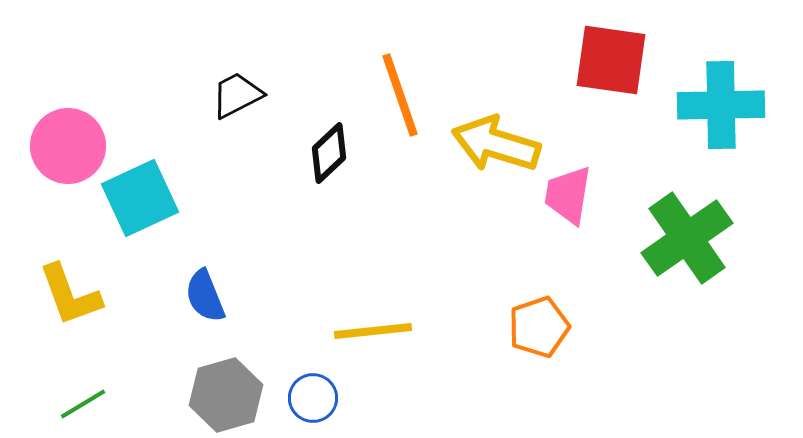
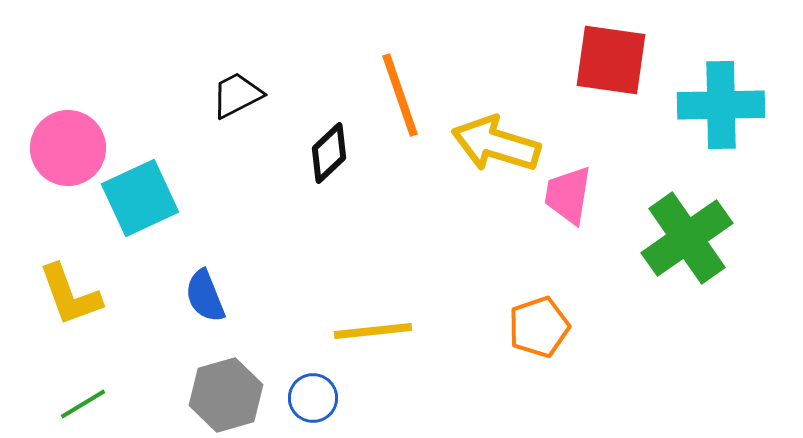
pink circle: moved 2 px down
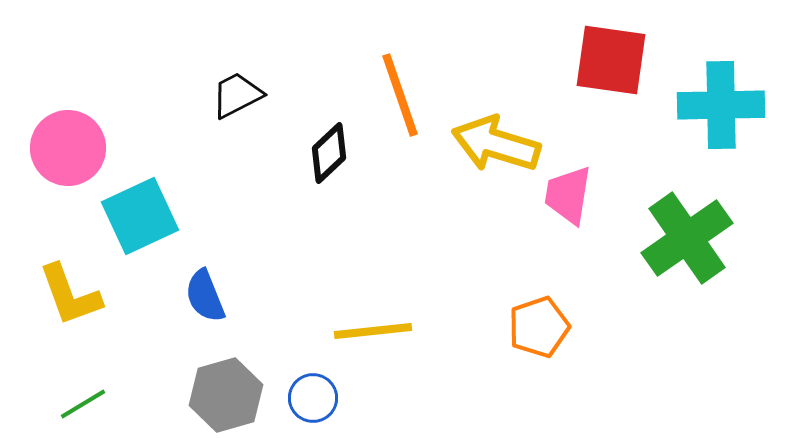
cyan square: moved 18 px down
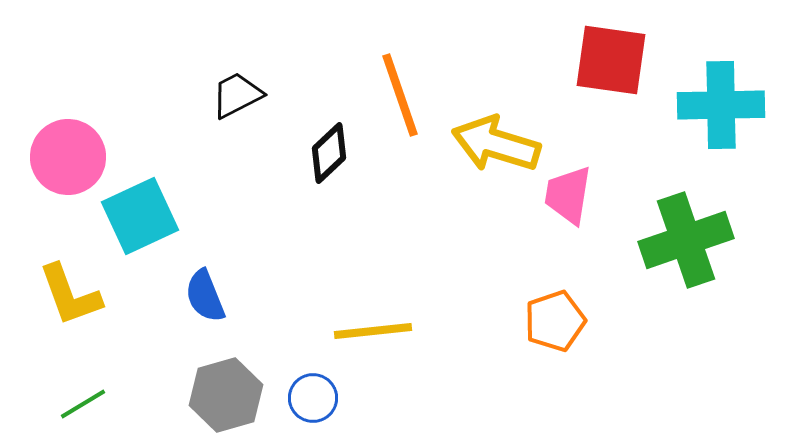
pink circle: moved 9 px down
green cross: moved 1 px left, 2 px down; rotated 16 degrees clockwise
orange pentagon: moved 16 px right, 6 px up
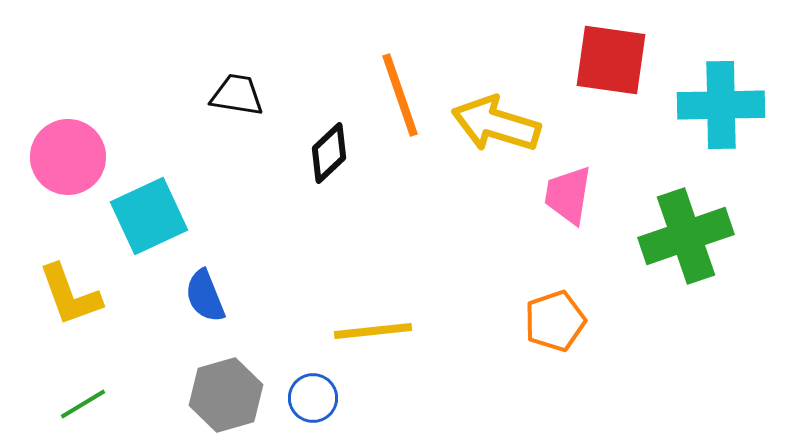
black trapezoid: rotated 36 degrees clockwise
yellow arrow: moved 20 px up
cyan square: moved 9 px right
green cross: moved 4 px up
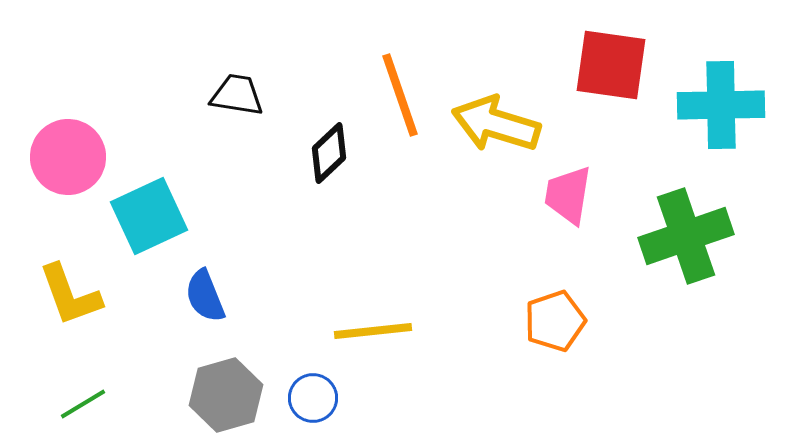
red square: moved 5 px down
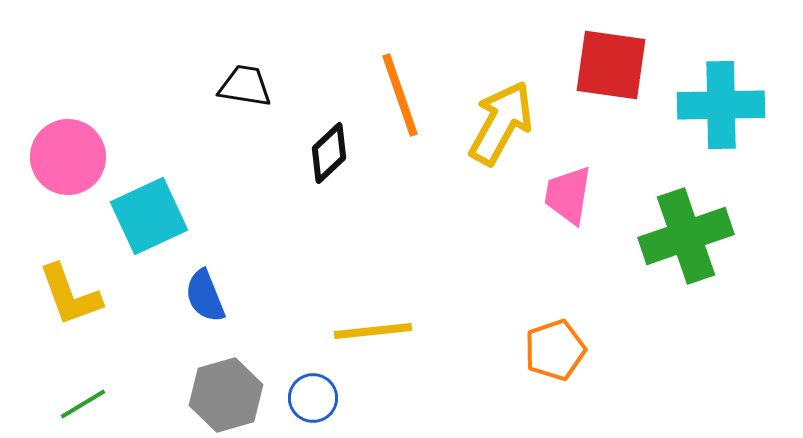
black trapezoid: moved 8 px right, 9 px up
yellow arrow: moved 5 px right, 1 px up; rotated 102 degrees clockwise
orange pentagon: moved 29 px down
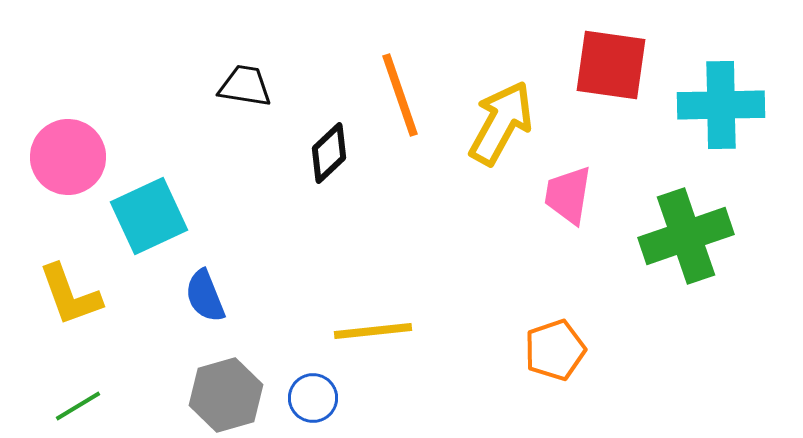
green line: moved 5 px left, 2 px down
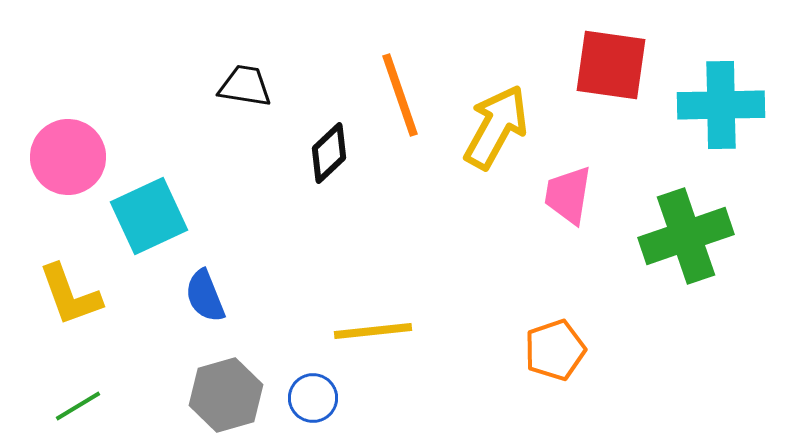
yellow arrow: moved 5 px left, 4 px down
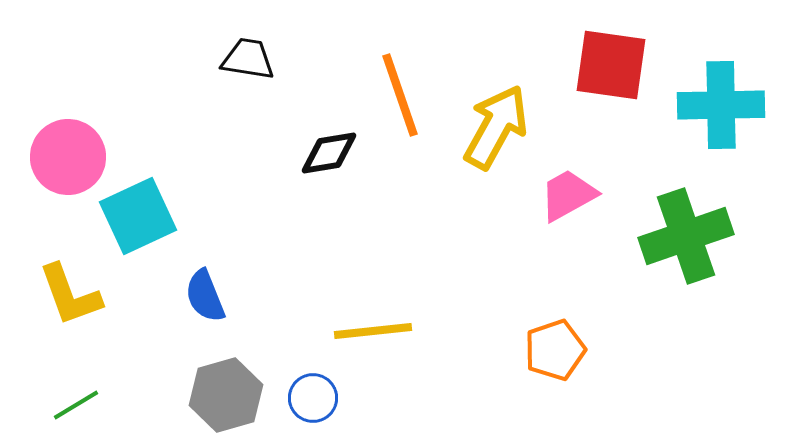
black trapezoid: moved 3 px right, 27 px up
black diamond: rotated 34 degrees clockwise
pink trapezoid: rotated 52 degrees clockwise
cyan square: moved 11 px left
green line: moved 2 px left, 1 px up
